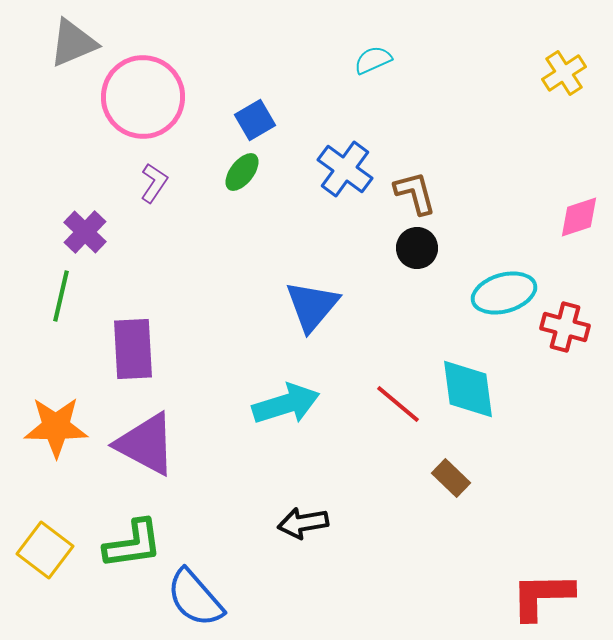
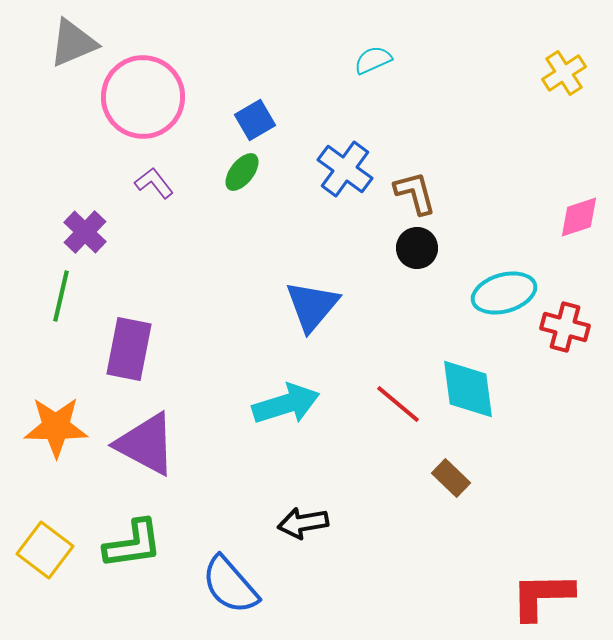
purple L-shape: rotated 72 degrees counterclockwise
purple rectangle: moved 4 px left; rotated 14 degrees clockwise
blue semicircle: moved 35 px right, 13 px up
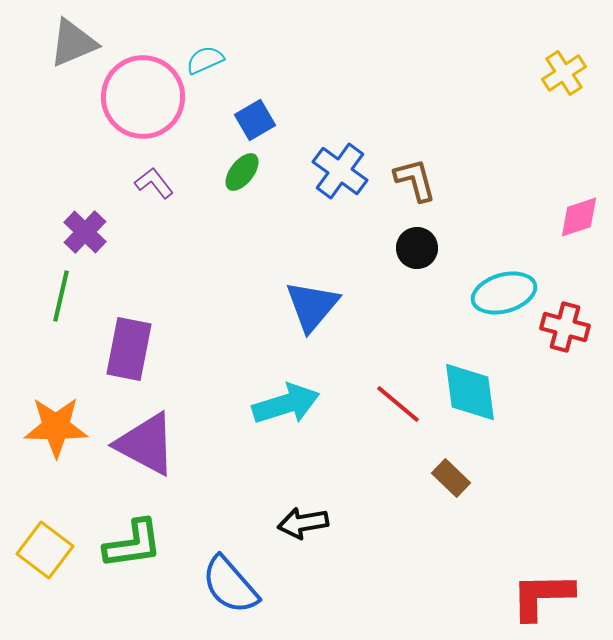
cyan semicircle: moved 168 px left
blue cross: moved 5 px left, 2 px down
brown L-shape: moved 13 px up
cyan diamond: moved 2 px right, 3 px down
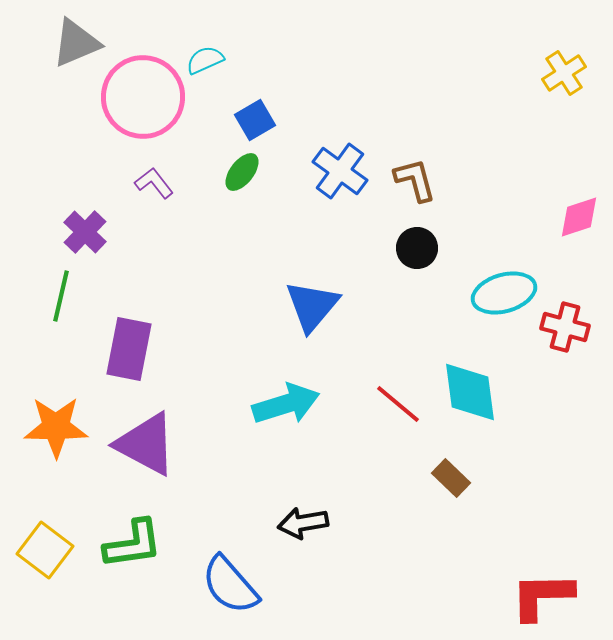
gray triangle: moved 3 px right
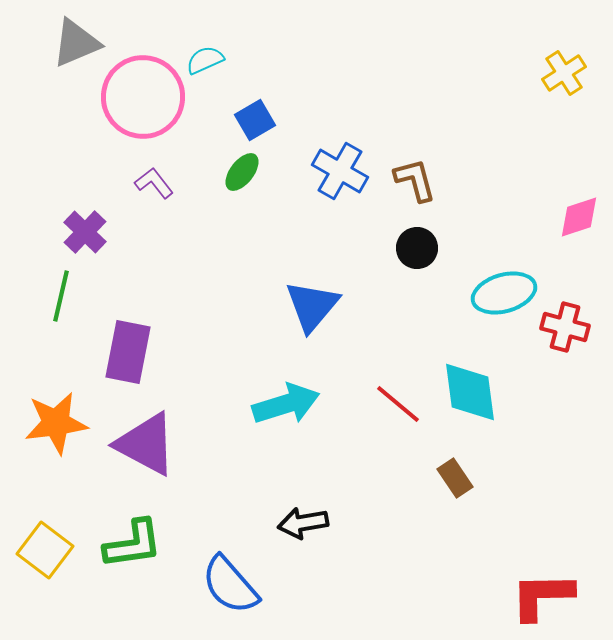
blue cross: rotated 6 degrees counterclockwise
purple rectangle: moved 1 px left, 3 px down
orange star: moved 4 px up; rotated 8 degrees counterclockwise
brown rectangle: moved 4 px right; rotated 12 degrees clockwise
